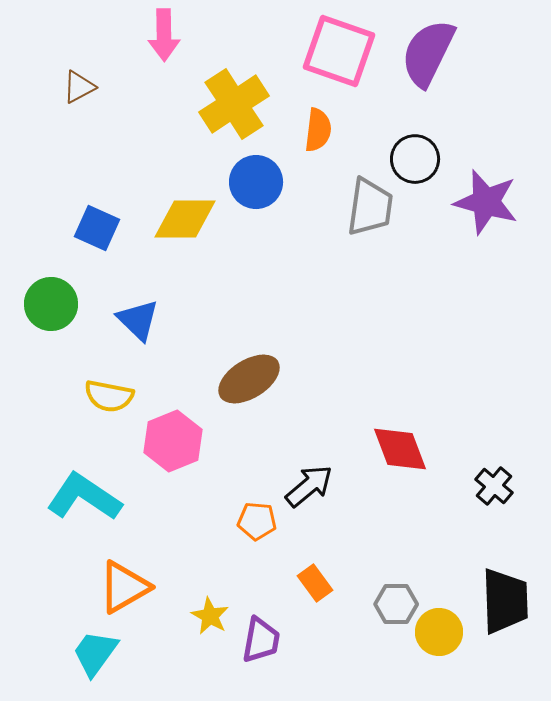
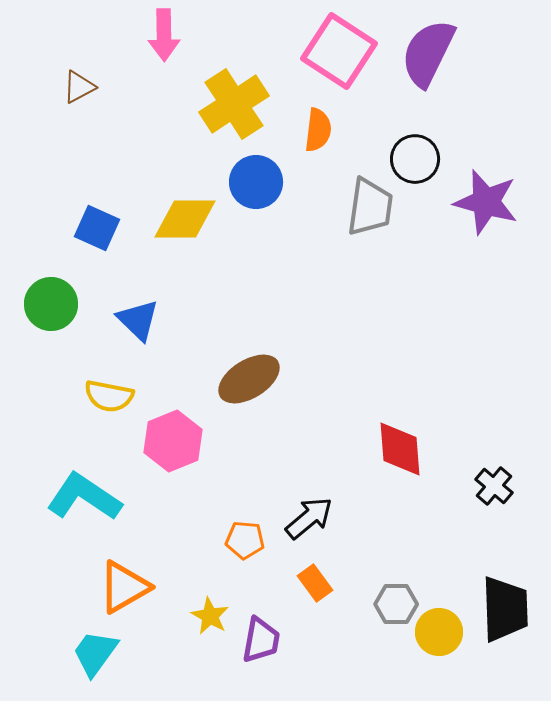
pink square: rotated 14 degrees clockwise
red diamond: rotated 16 degrees clockwise
black arrow: moved 32 px down
orange pentagon: moved 12 px left, 19 px down
black trapezoid: moved 8 px down
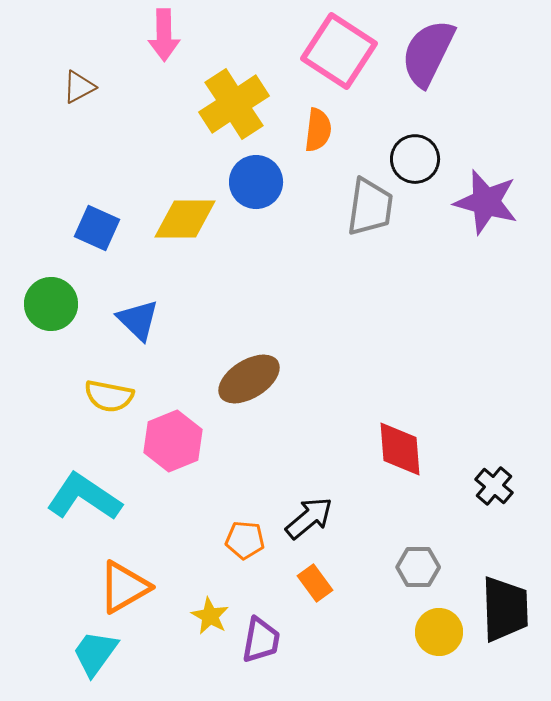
gray hexagon: moved 22 px right, 37 px up
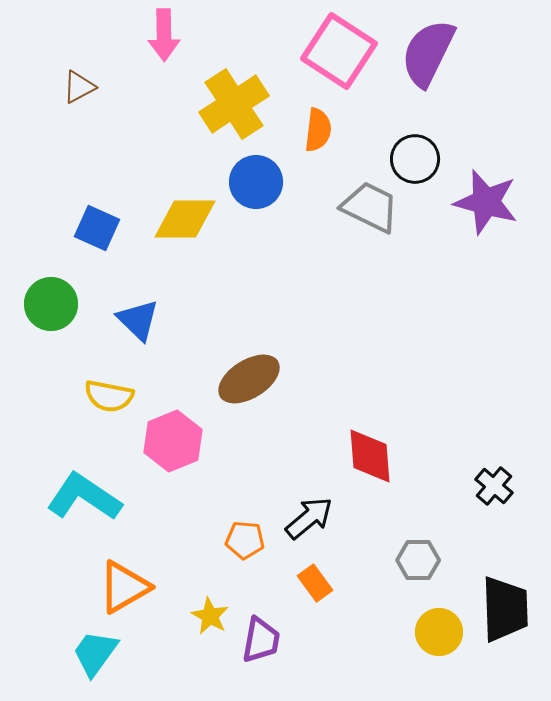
gray trapezoid: rotated 72 degrees counterclockwise
red diamond: moved 30 px left, 7 px down
gray hexagon: moved 7 px up
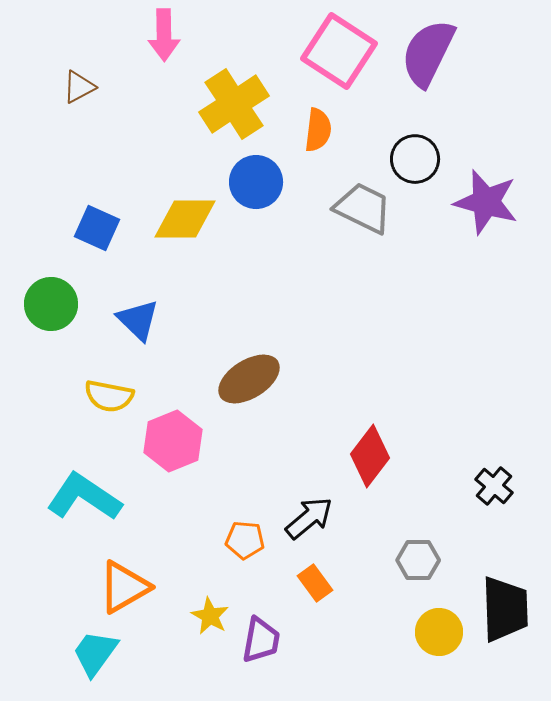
gray trapezoid: moved 7 px left, 1 px down
red diamond: rotated 42 degrees clockwise
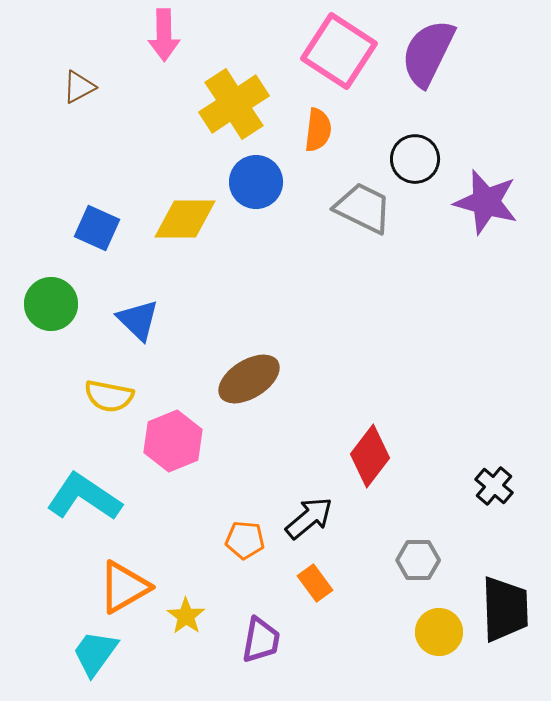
yellow star: moved 24 px left; rotated 6 degrees clockwise
